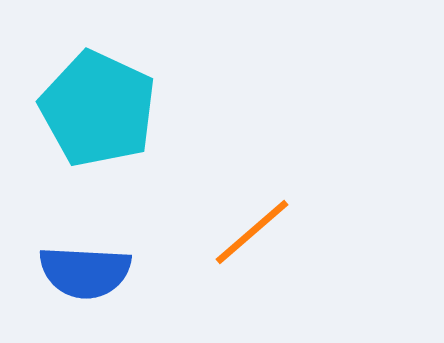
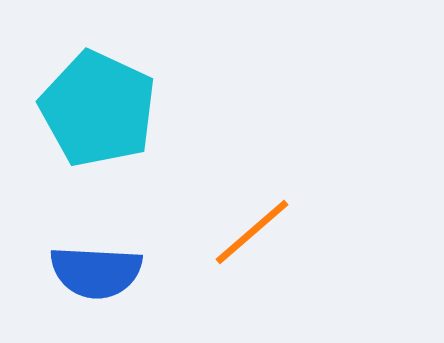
blue semicircle: moved 11 px right
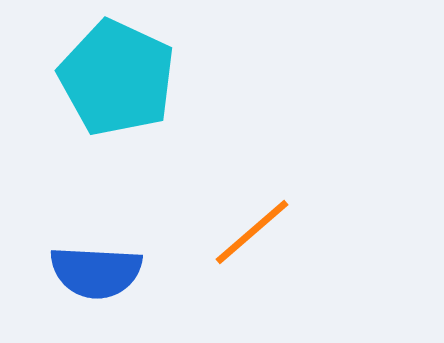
cyan pentagon: moved 19 px right, 31 px up
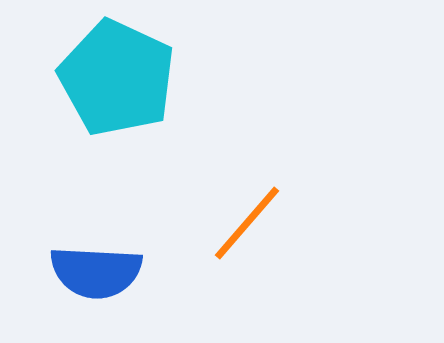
orange line: moved 5 px left, 9 px up; rotated 8 degrees counterclockwise
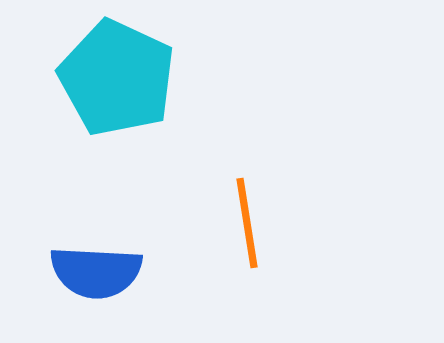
orange line: rotated 50 degrees counterclockwise
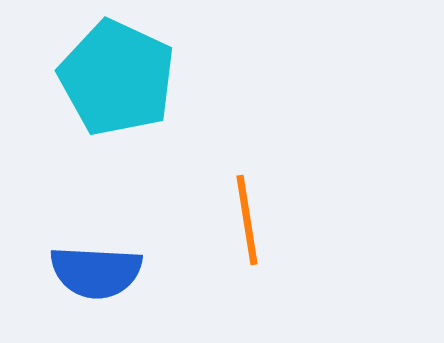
orange line: moved 3 px up
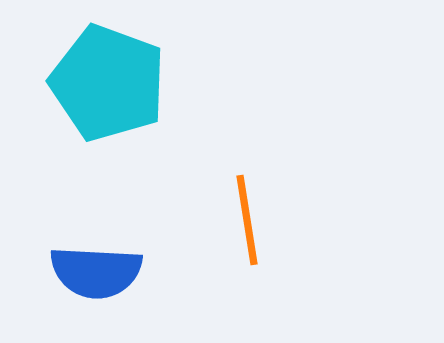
cyan pentagon: moved 9 px left, 5 px down; rotated 5 degrees counterclockwise
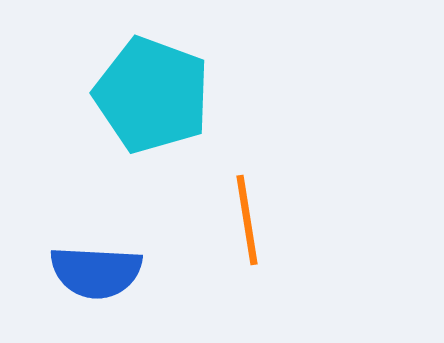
cyan pentagon: moved 44 px right, 12 px down
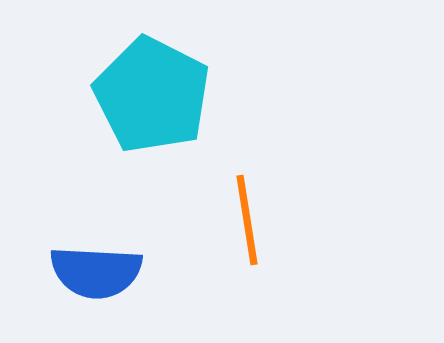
cyan pentagon: rotated 7 degrees clockwise
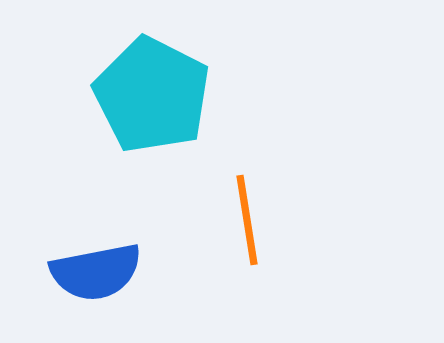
blue semicircle: rotated 14 degrees counterclockwise
